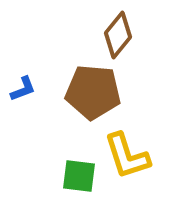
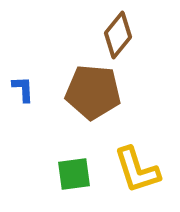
blue L-shape: rotated 72 degrees counterclockwise
yellow L-shape: moved 10 px right, 14 px down
green square: moved 5 px left, 2 px up; rotated 15 degrees counterclockwise
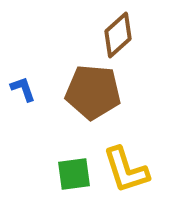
brown diamond: rotated 9 degrees clockwise
blue L-shape: rotated 16 degrees counterclockwise
yellow L-shape: moved 11 px left
